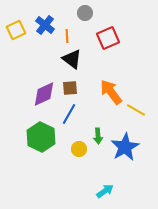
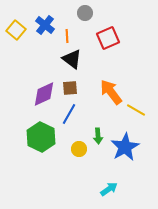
yellow square: rotated 24 degrees counterclockwise
cyan arrow: moved 4 px right, 2 px up
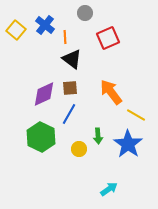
orange line: moved 2 px left, 1 px down
yellow line: moved 5 px down
blue star: moved 3 px right, 3 px up; rotated 8 degrees counterclockwise
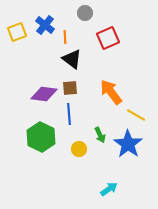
yellow square: moved 1 px right, 2 px down; rotated 30 degrees clockwise
purple diamond: rotated 32 degrees clockwise
blue line: rotated 35 degrees counterclockwise
green arrow: moved 2 px right, 1 px up; rotated 21 degrees counterclockwise
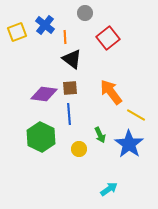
red square: rotated 15 degrees counterclockwise
blue star: moved 1 px right
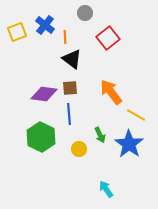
cyan arrow: moved 3 px left; rotated 90 degrees counterclockwise
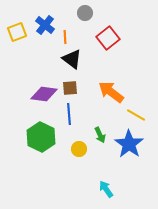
orange arrow: rotated 16 degrees counterclockwise
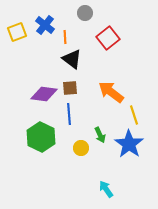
yellow line: moved 2 px left; rotated 42 degrees clockwise
yellow circle: moved 2 px right, 1 px up
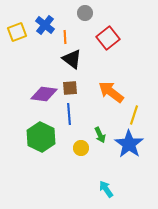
yellow line: rotated 36 degrees clockwise
